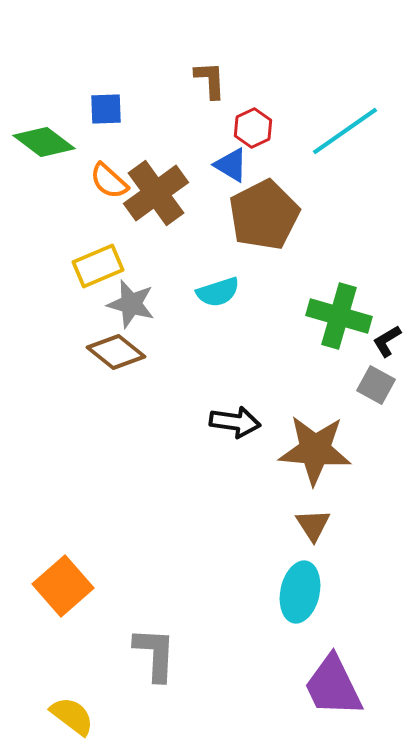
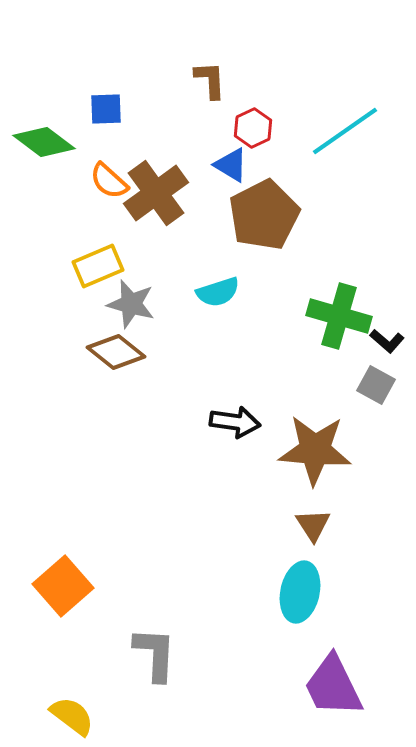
black L-shape: rotated 108 degrees counterclockwise
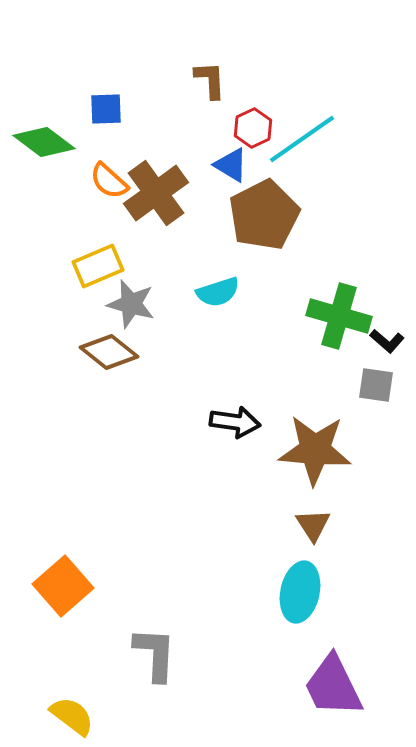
cyan line: moved 43 px left, 8 px down
brown diamond: moved 7 px left
gray square: rotated 21 degrees counterclockwise
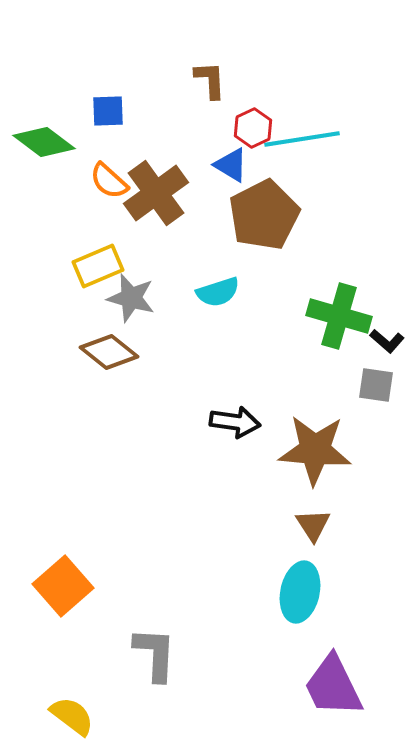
blue square: moved 2 px right, 2 px down
cyan line: rotated 26 degrees clockwise
gray star: moved 6 px up
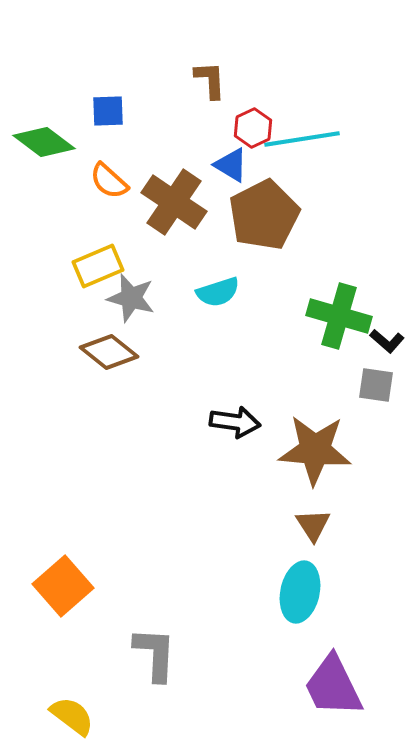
brown cross: moved 18 px right, 9 px down; rotated 20 degrees counterclockwise
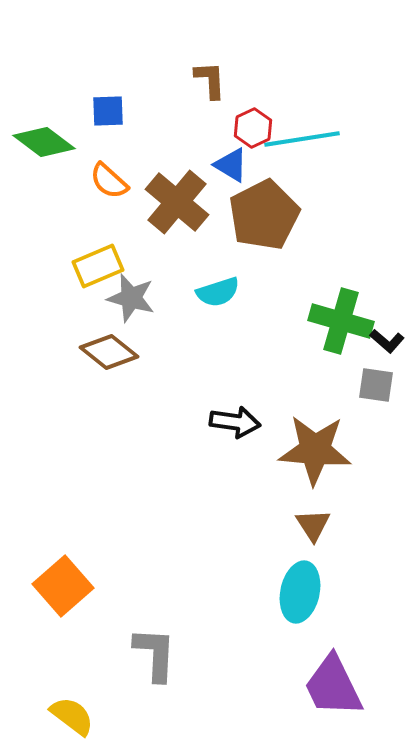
brown cross: moved 3 px right; rotated 6 degrees clockwise
green cross: moved 2 px right, 5 px down
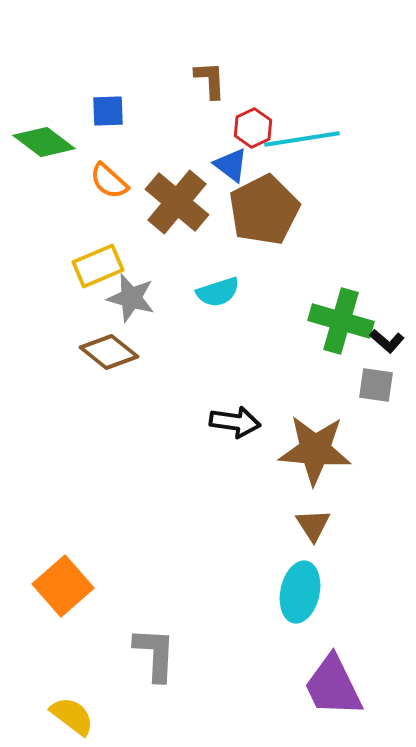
blue triangle: rotated 6 degrees clockwise
brown pentagon: moved 5 px up
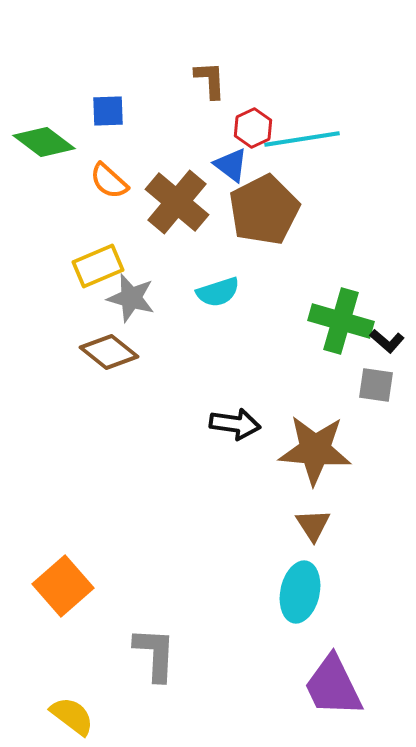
black arrow: moved 2 px down
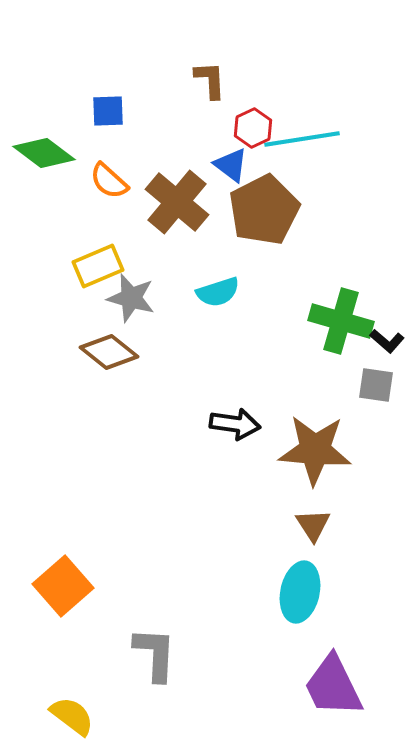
green diamond: moved 11 px down
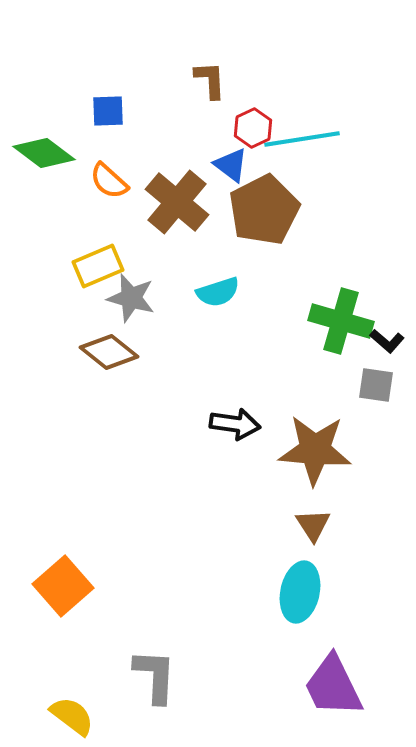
gray L-shape: moved 22 px down
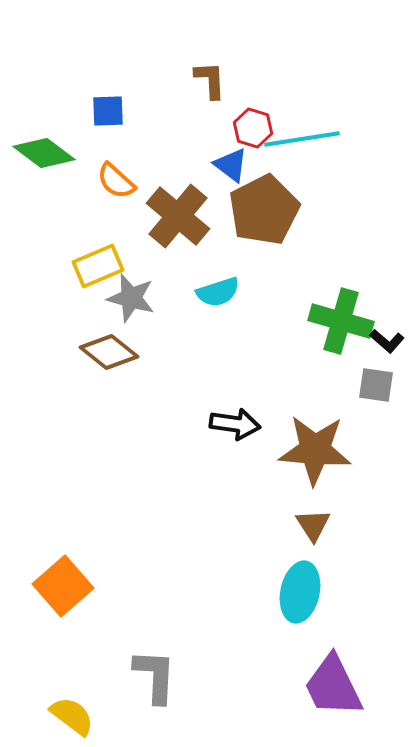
red hexagon: rotated 18 degrees counterclockwise
orange semicircle: moved 7 px right
brown cross: moved 1 px right, 14 px down
